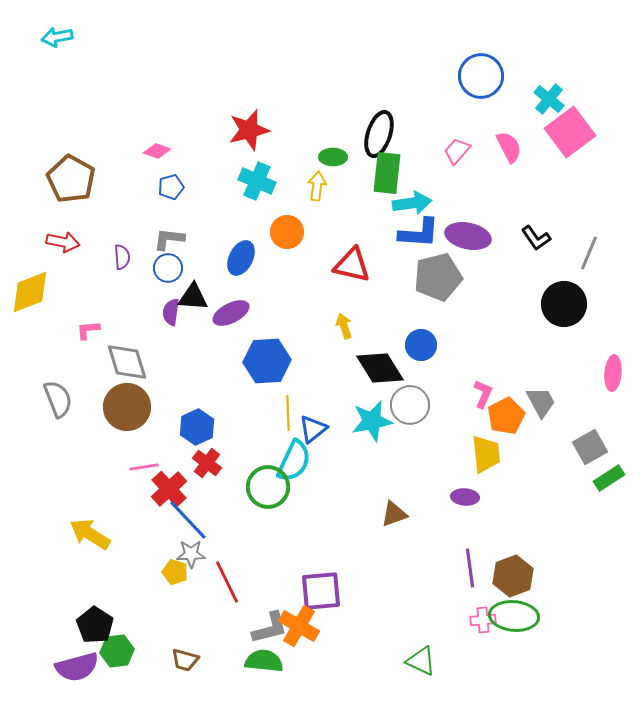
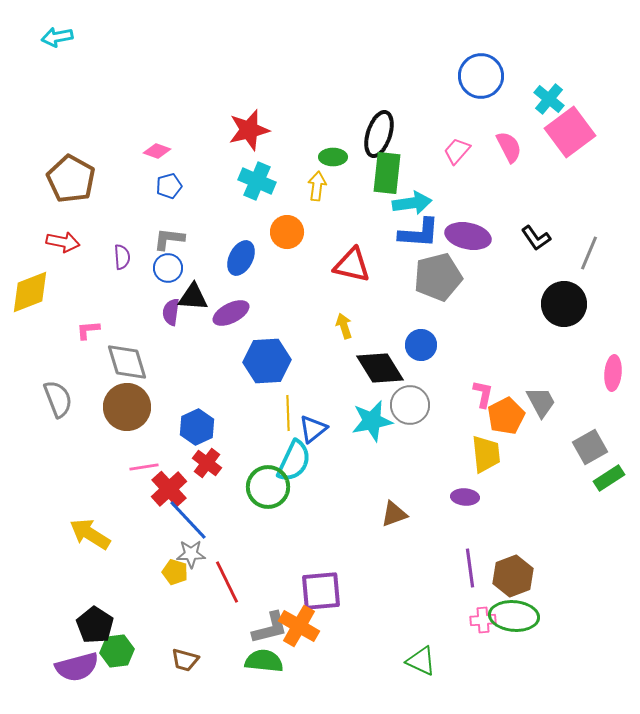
blue pentagon at (171, 187): moved 2 px left, 1 px up
pink L-shape at (483, 394): rotated 12 degrees counterclockwise
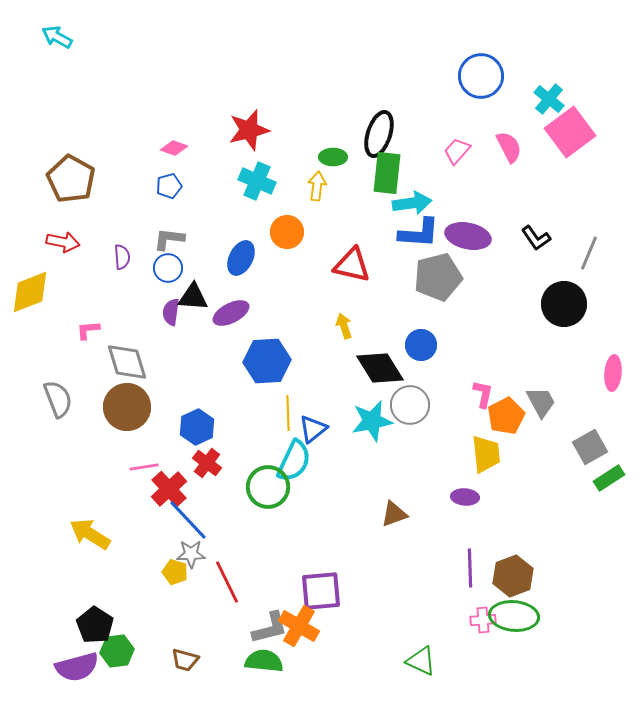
cyan arrow at (57, 37): rotated 40 degrees clockwise
pink diamond at (157, 151): moved 17 px right, 3 px up
purple line at (470, 568): rotated 6 degrees clockwise
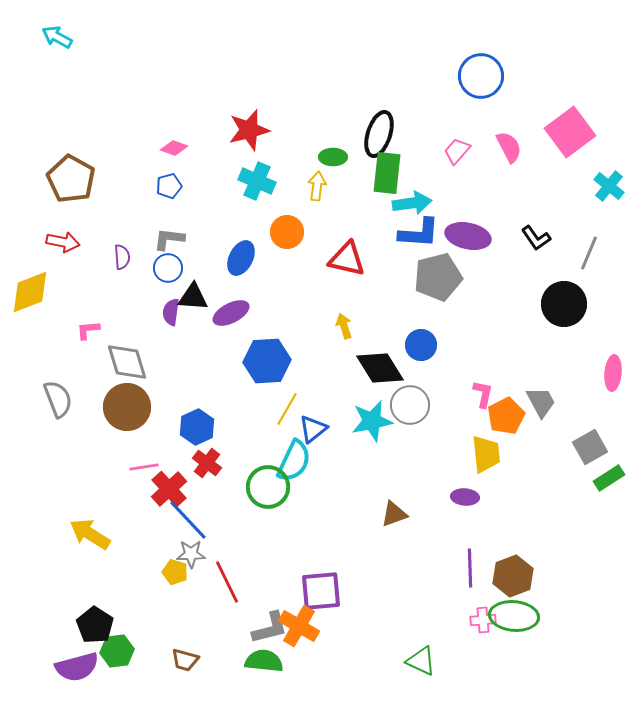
cyan cross at (549, 99): moved 60 px right, 87 px down
red triangle at (352, 265): moved 5 px left, 6 px up
yellow line at (288, 413): moved 1 px left, 4 px up; rotated 32 degrees clockwise
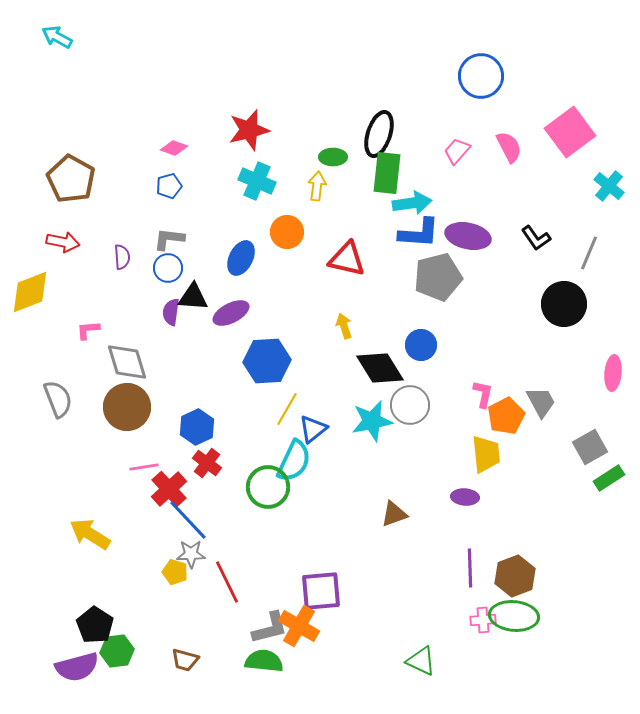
brown hexagon at (513, 576): moved 2 px right
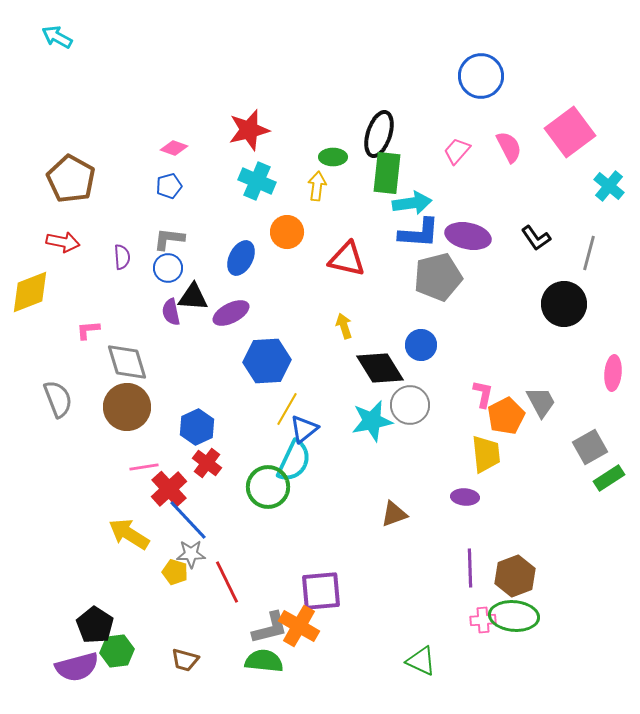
gray line at (589, 253): rotated 8 degrees counterclockwise
purple semicircle at (171, 312): rotated 20 degrees counterclockwise
blue triangle at (313, 429): moved 9 px left
yellow arrow at (90, 534): moved 39 px right
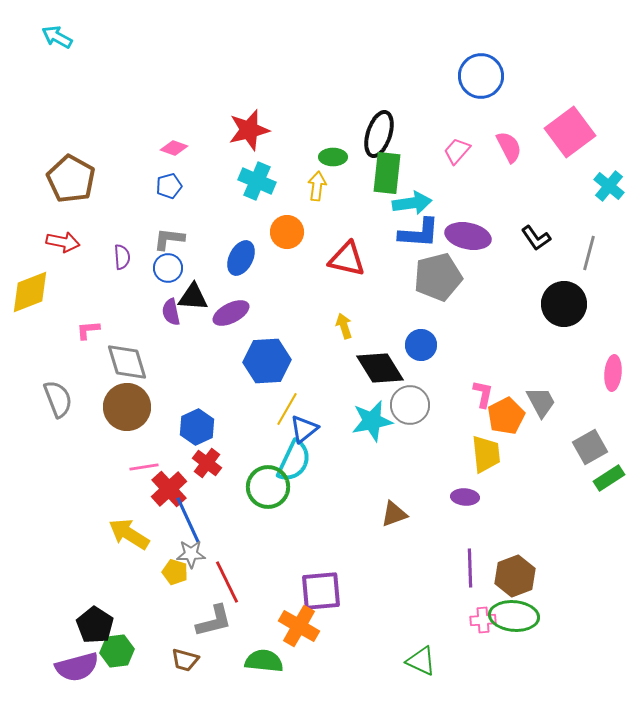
blue line at (188, 520): rotated 18 degrees clockwise
gray L-shape at (270, 628): moved 56 px left, 7 px up
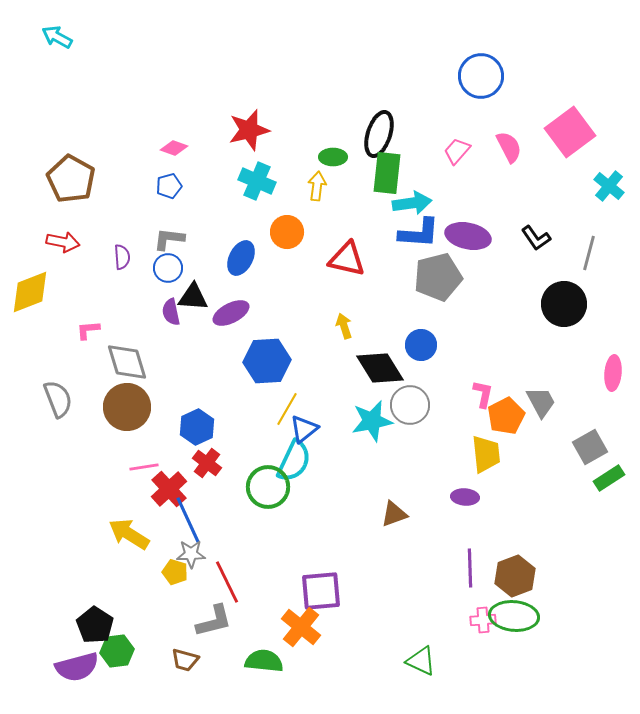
orange cross at (299, 626): moved 2 px right, 1 px down; rotated 9 degrees clockwise
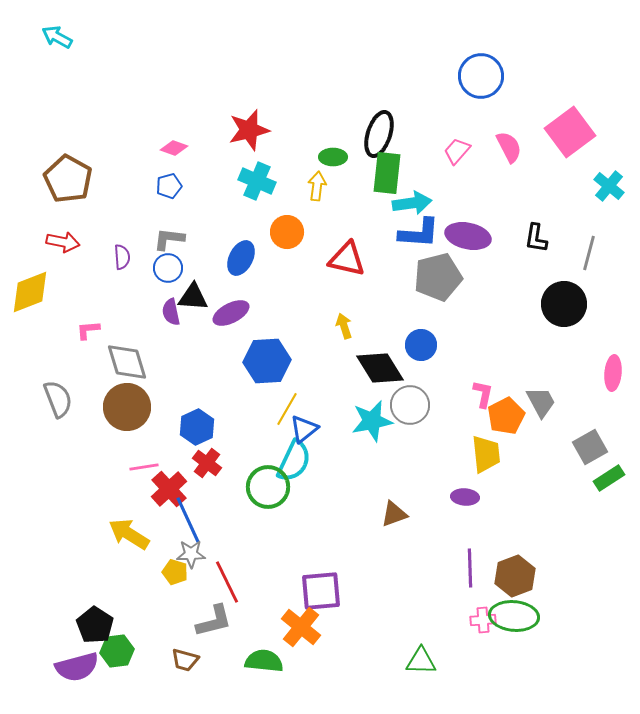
brown pentagon at (71, 179): moved 3 px left
black L-shape at (536, 238): rotated 44 degrees clockwise
green triangle at (421, 661): rotated 24 degrees counterclockwise
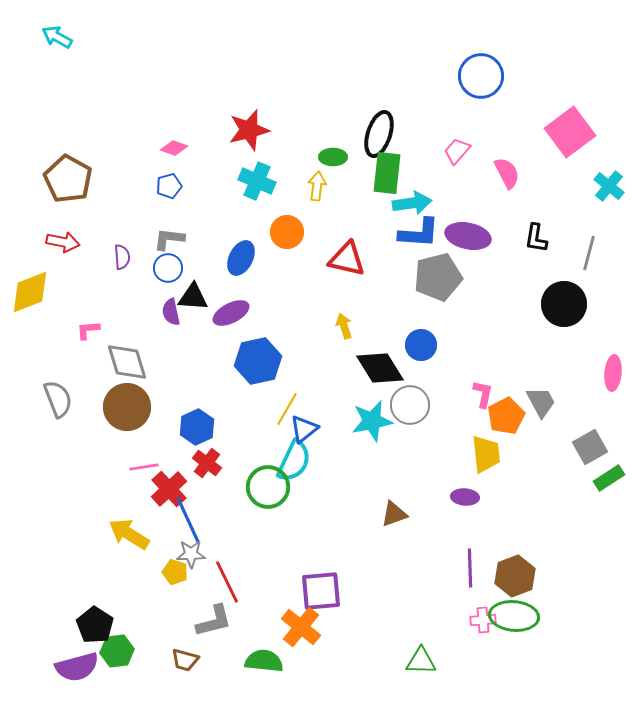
pink semicircle at (509, 147): moved 2 px left, 26 px down
blue hexagon at (267, 361): moved 9 px left; rotated 9 degrees counterclockwise
